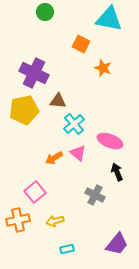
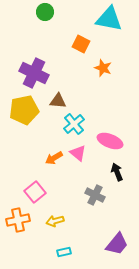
cyan rectangle: moved 3 px left, 3 px down
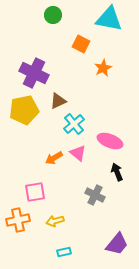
green circle: moved 8 px right, 3 px down
orange star: rotated 24 degrees clockwise
brown triangle: rotated 30 degrees counterclockwise
pink square: rotated 30 degrees clockwise
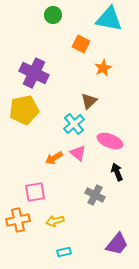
brown triangle: moved 31 px right; rotated 18 degrees counterclockwise
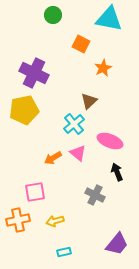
orange arrow: moved 1 px left
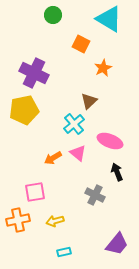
cyan triangle: rotated 20 degrees clockwise
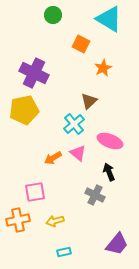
black arrow: moved 8 px left
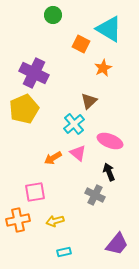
cyan triangle: moved 10 px down
yellow pentagon: moved 1 px up; rotated 12 degrees counterclockwise
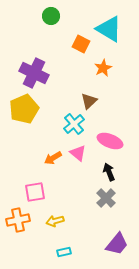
green circle: moved 2 px left, 1 px down
gray cross: moved 11 px right, 3 px down; rotated 18 degrees clockwise
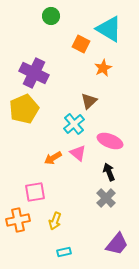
yellow arrow: rotated 54 degrees counterclockwise
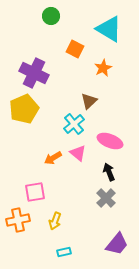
orange square: moved 6 px left, 5 px down
